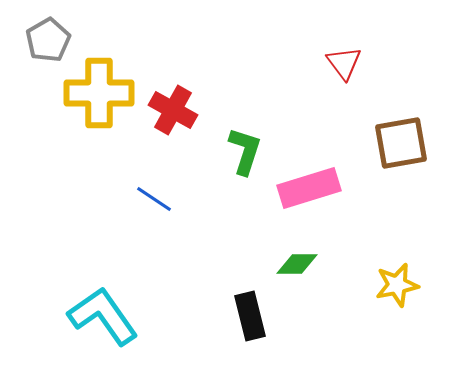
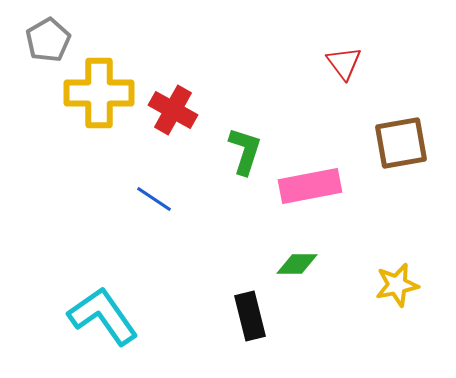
pink rectangle: moved 1 px right, 2 px up; rotated 6 degrees clockwise
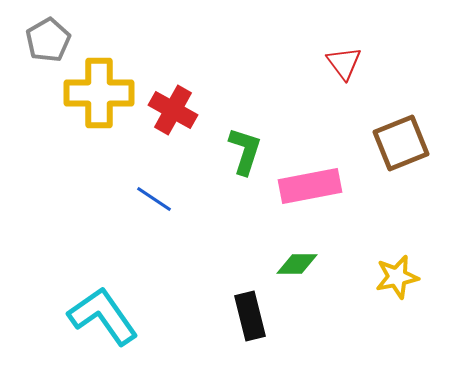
brown square: rotated 12 degrees counterclockwise
yellow star: moved 8 px up
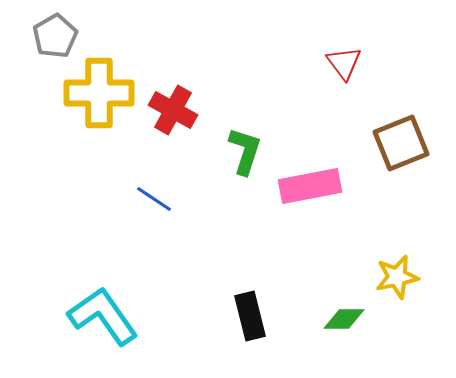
gray pentagon: moved 7 px right, 4 px up
green diamond: moved 47 px right, 55 px down
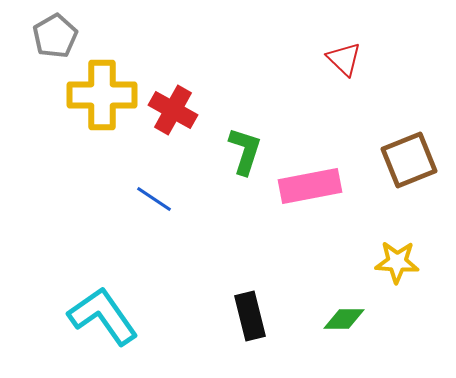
red triangle: moved 4 px up; rotated 9 degrees counterclockwise
yellow cross: moved 3 px right, 2 px down
brown square: moved 8 px right, 17 px down
yellow star: moved 15 px up; rotated 15 degrees clockwise
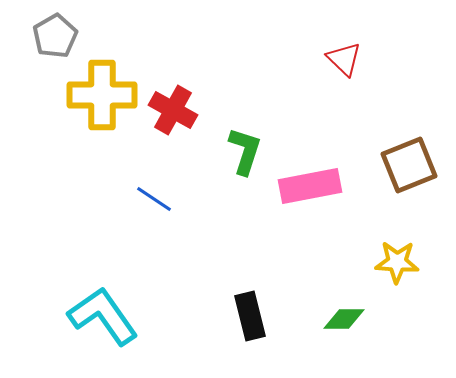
brown square: moved 5 px down
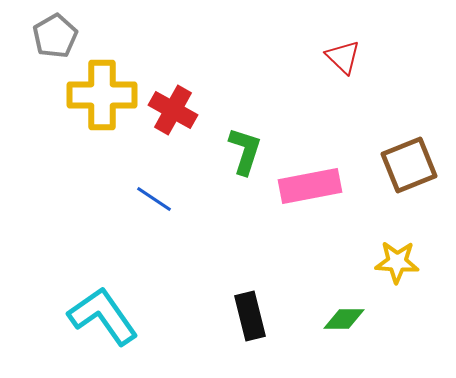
red triangle: moved 1 px left, 2 px up
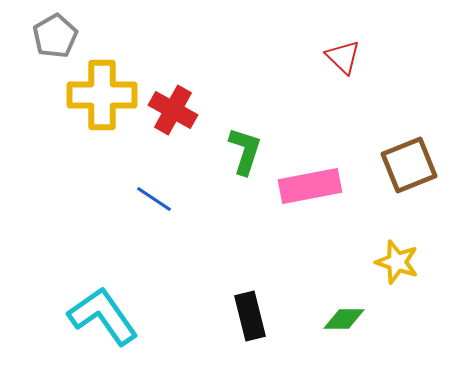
yellow star: rotated 15 degrees clockwise
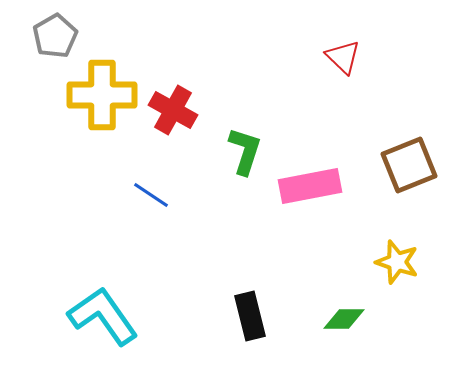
blue line: moved 3 px left, 4 px up
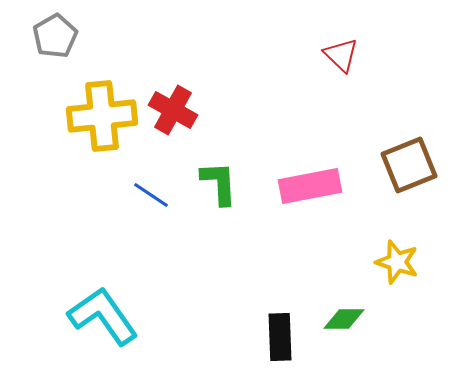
red triangle: moved 2 px left, 2 px up
yellow cross: moved 21 px down; rotated 6 degrees counterclockwise
green L-shape: moved 26 px left, 32 px down; rotated 21 degrees counterclockwise
black rectangle: moved 30 px right, 21 px down; rotated 12 degrees clockwise
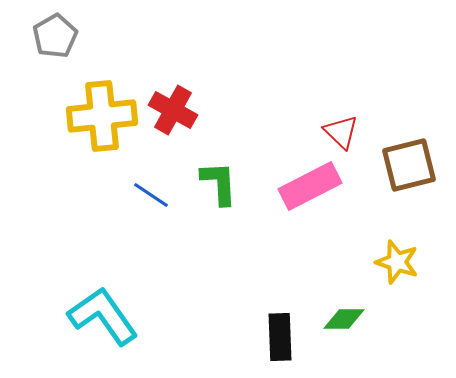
red triangle: moved 77 px down
brown square: rotated 8 degrees clockwise
pink rectangle: rotated 16 degrees counterclockwise
